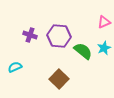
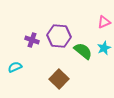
purple cross: moved 2 px right, 5 px down
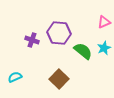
purple hexagon: moved 3 px up
cyan semicircle: moved 10 px down
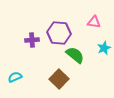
pink triangle: moved 10 px left; rotated 32 degrees clockwise
purple cross: rotated 24 degrees counterclockwise
green semicircle: moved 8 px left, 4 px down
